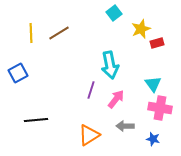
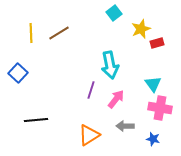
blue square: rotated 18 degrees counterclockwise
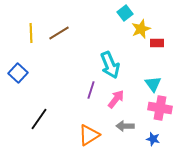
cyan square: moved 11 px right
red rectangle: rotated 16 degrees clockwise
cyan arrow: rotated 12 degrees counterclockwise
black line: moved 3 px right, 1 px up; rotated 50 degrees counterclockwise
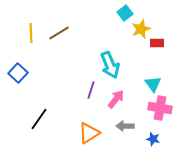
orange triangle: moved 2 px up
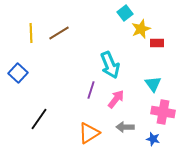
pink cross: moved 3 px right, 4 px down
gray arrow: moved 1 px down
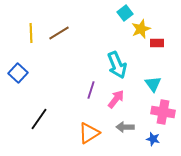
cyan arrow: moved 7 px right
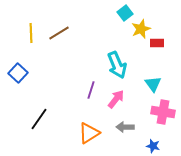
blue star: moved 7 px down
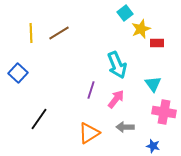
pink cross: moved 1 px right
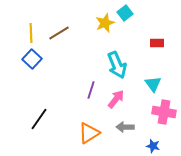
yellow star: moved 36 px left, 6 px up
blue square: moved 14 px right, 14 px up
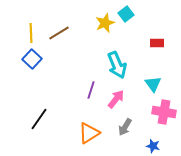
cyan square: moved 1 px right, 1 px down
gray arrow: rotated 60 degrees counterclockwise
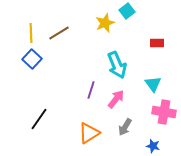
cyan square: moved 1 px right, 3 px up
